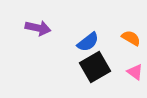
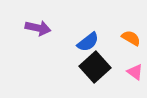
black square: rotated 12 degrees counterclockwise
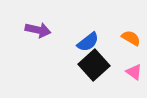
purple arrow: moved 2 px down
black square: moved 1 px left, 2 px up
pink triangle: moved 1 px left
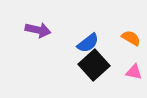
blue semicircle: moved 1 px down
pink triangle: rotated 24 degrees counterclockwise
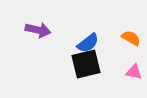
black square: moved 8 px left, 1 px up; rotated 28 degrees clockwise
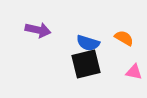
orange semicircle: moved 7 px left
blue semicircle: rotated 55 degrees clockwise
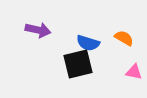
black square: moved 8 px left
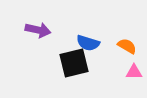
orange semicircle: moved 3 px right, 8 px down
black square: moved 4 px left, 1 px up
pink triangle: rotated 12 degrees counterclockwise
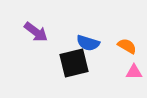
purple arrow: moved 2 px left, 2 px down; rotated 25 degrees clockwise
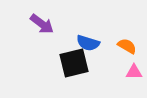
purple arrow: moved 6 px right, 8 px up
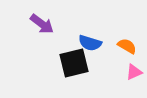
blue semicircle: moved 2 px right
pink triangle: rotated 24 degrees counterclockwise
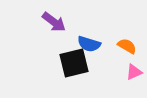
purple arrow: moved 12 px right, 2 px up
blue semicircle: moved 1 px left, 1 px down
